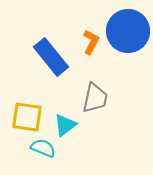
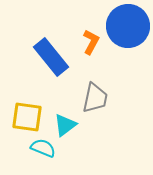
blue circle: moved 5 px up
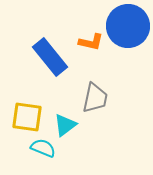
orange L-shape: rotated 75 degrees clockwise
blue rectangle: moved 1 px left
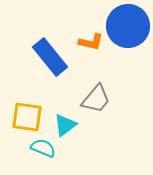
gray trapezoid: moved 1 px right, 1 px down; rotated 28 degrees clockwise
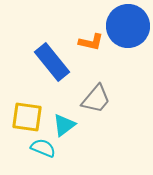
blue rectangle: moved 2 px right, 5 px down
cyan triangle: moved 1 px left
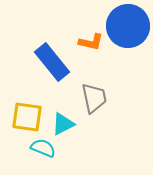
gray trapezoid: moved 2 px left, 1 px up; rotated 52 degrees counterclockwise
cyan triangle: moved 1 px left, 1 px up; rotated 10 degrees clockwise
